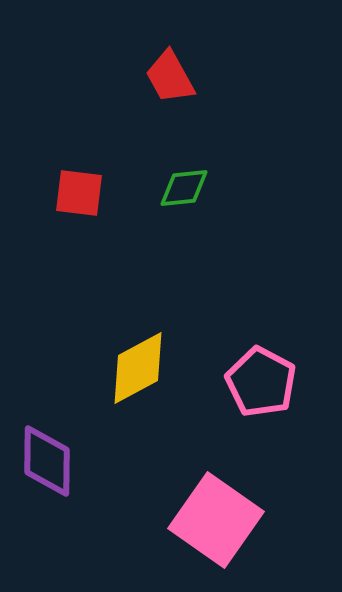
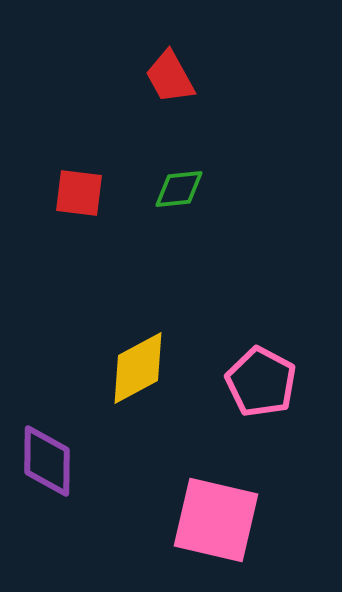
green diamond: moved 5 px left, 1 px down
pink square: rotated 22 degrees counterclockwise
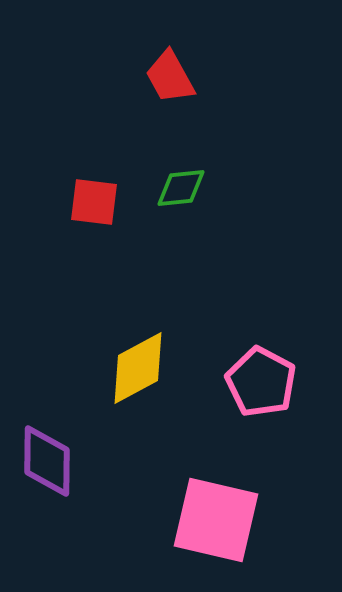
green diamond: moved 2 px right, 1 px up
red square: moved 15 px right, 9 px down
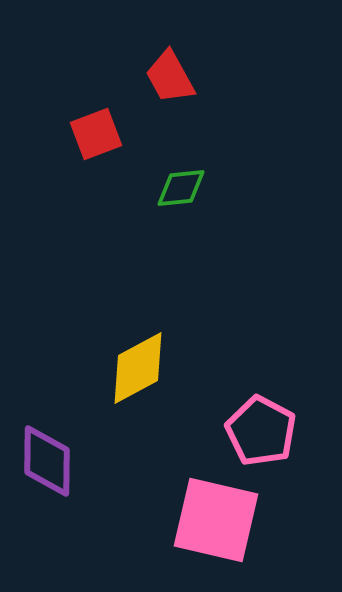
red square: moved 2 px right, 68 px up; rotated 28 degrees counterclockwise
pink pentagon: moved 49 px down
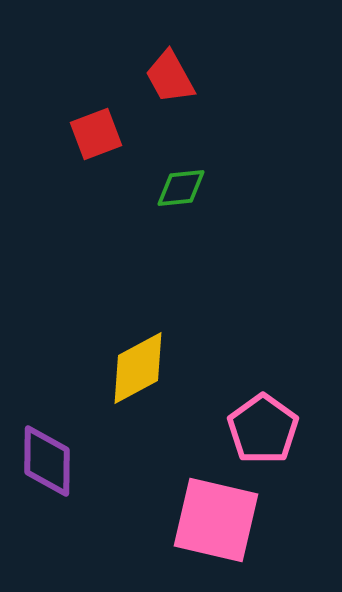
pink pentagon: moved 2 px right, 2 px up; rotated 8 degrees clockwise
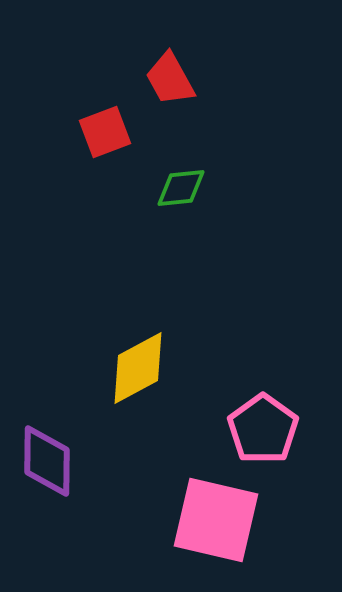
red trapezoid: moved 2 px down
red square: moved 9 px right, 2 px up
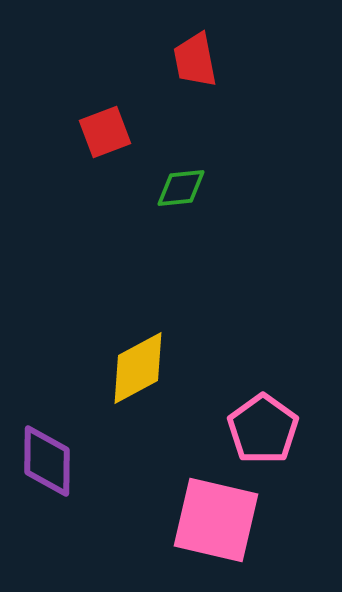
red trapezoid: moved 25 px right, 19 px up; rotated 18 degrees clockwise
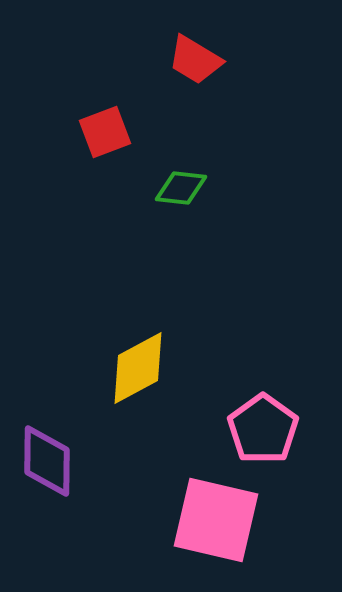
red trapezoid: rotated 48 degrees counterclockwise
green diamond: rotated 12 degrees clockwise
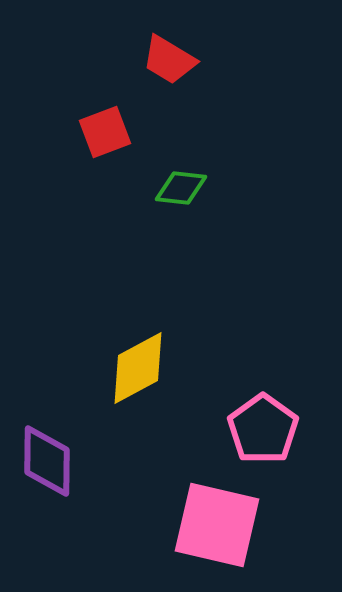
red trapezoid: moved 26 px left
pink square: moved 1 px right, 5 px down
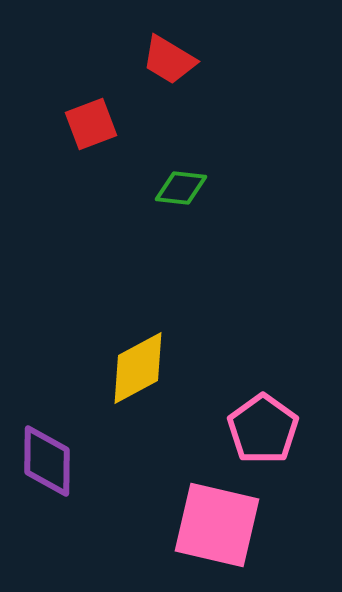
red square: moved 14 px left, 8 px up
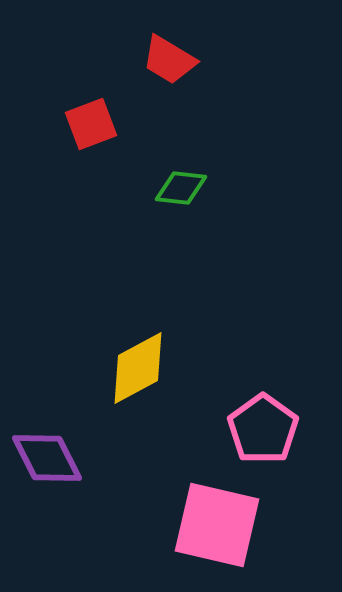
purple diamond: moved 3 px up; rotated 28 degrees counterclockwise
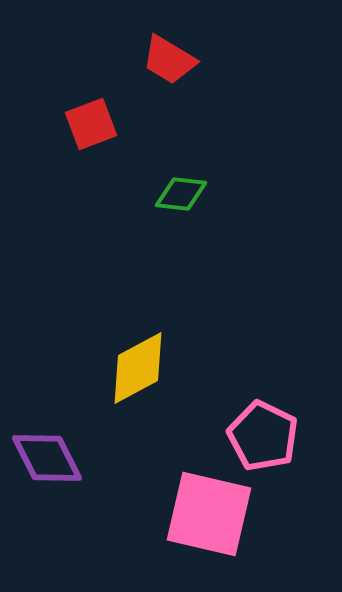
green diamond: moved 6 px down
pink pentagon: moved 7 px down; rotated 10 degrees counterclockwise
pink square: moved 8 px left, 11 px up
